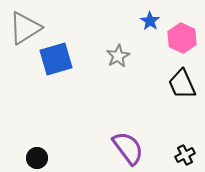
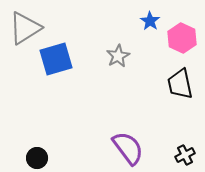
black trapezoid: moved 2 px left; rotated 12 degrees clockwise
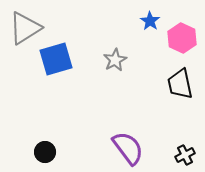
gray star: moved 3 px left, 4 px down
black circle: moved 8 px right, 6 px up
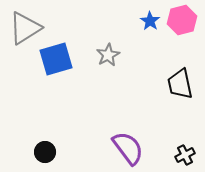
pink hexagon: moved 18 px up; rotated 20 degrees clockwise
gray star: moved 7 px left, 5 px up
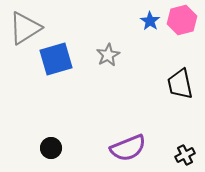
purple semicircle: rotated 105 degrees clockwise
black circle: moved 6 px right, 4 px up
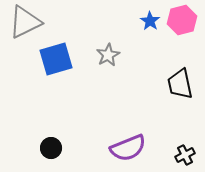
gray triangle: moved 6 px up; rotated 6 degrees clockwise
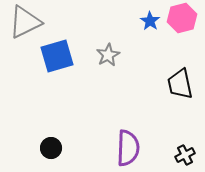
pink hexagon: moved 2 px up
blue square: moved 1 px right, 3 px up
purple semicircle: rotated 66 degrees counterclockwise
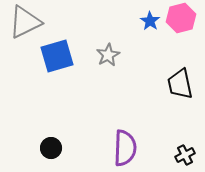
pink hexagon: moved 1 px left
purple semicircle: moved 3 px left
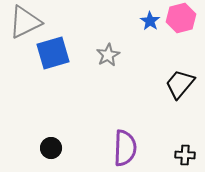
blue square: moved 4 px left, 3 px up
black trapezoid: rotated 52 degrees clockwise
black cross: rotated 30 degrees clockwise
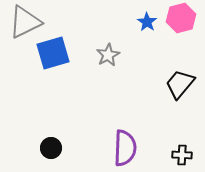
blue star: moved 3 px left, 1 px down
black cross: moved 3 px left
